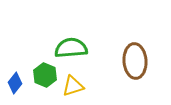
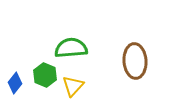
yellow triangle: rotated 30 degrees counterclockwise
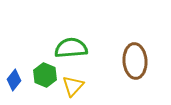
blue diamond: moved 1 px left, 3 px up
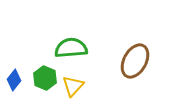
brown ellipse: rotated 32 degrees clockwise
green hexagon: moved 3 px down
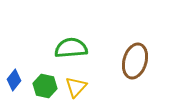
brown ellipse: rotated 12 degrees counterclockwise
green hexagon: moved 8 px down; rotated 10 degrees counterclockwise
yellow triangle: moved 3 px right, 1 px down
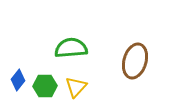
blue diamond: moved 4 px right
green hexagon: rotated 15 degrees counterclockwise
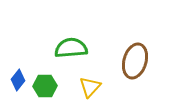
yellow triangle: moved 14 px right
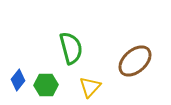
green semicircle: rotated 80 degrees clockwise
brown ellipse: rotated 32 degrees clockwise
green hexagon: moved 1 px right, 1 px up
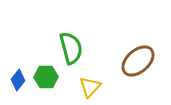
brown ellipse: moved 3 px right
green hexagon: moved 8 px up
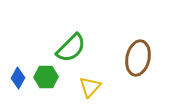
green semicircle: rotated 60 degrees clockwise
brown ellipse: moved 3 px up; rotated 36 degrees counterclockwise
blue diamond: moved 2 px up; rotated 10 degrees counterclockwise
